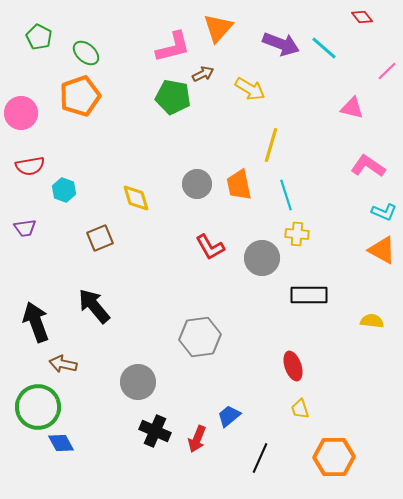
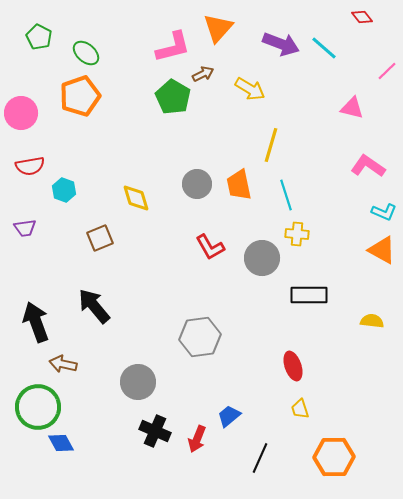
green pentagon at (173, 97): rotated 20 degrees clockwise
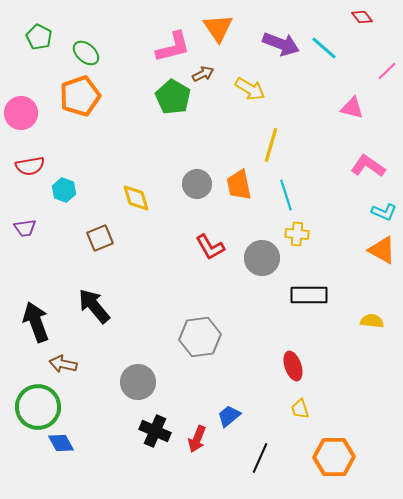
orange triangle at (218, 28): rotated 16 degrees counterclockwise
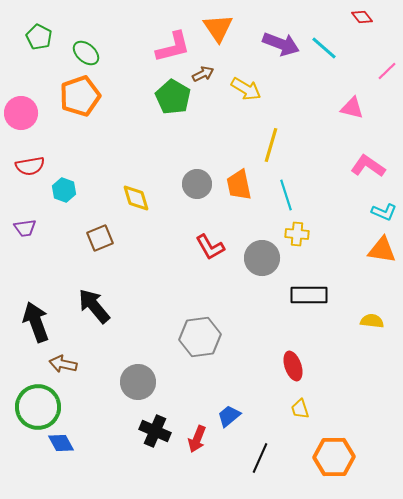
yellow arrow at (250, 89): moved 4 px left
orange triangle at (382, 250): rotated 20 degrees counterclockwise
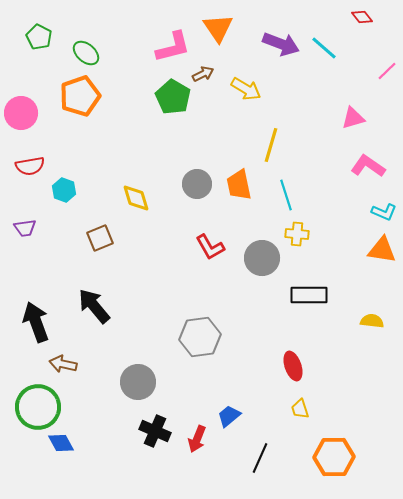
pink triangle at (352, 108): moved 1 px right, 10 px down; rotated 30 degrees counterclockwise
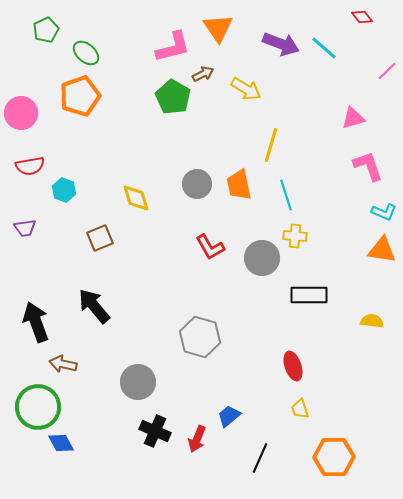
green pentagon at (39, 37): moved 7 px right, 7 px up; rotated 20 degrees clockwise
pink L-shape at (368, 166): rotated 36 degrees clockwise
yellow cross at (297, 234): moved 2 px left, 2 px down
gray hexagon at (200, 337): rotated 24 degrees clockwise
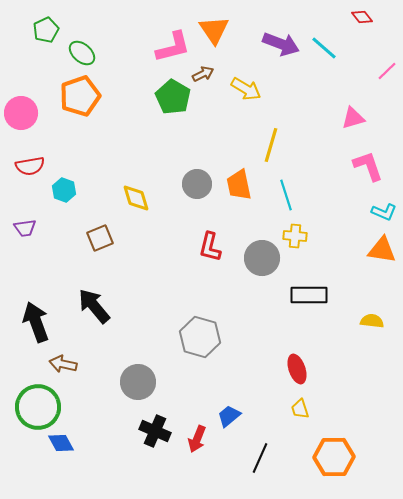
orange triangle at (218, 28): moved 4 px left, 2 px down
green ellipse at (86, 53): moved 4 px left
red L-shape at (210, 247): rotated 44 degrees clockwise
red ellipse at (293, 366): moved 4 px right, 3 px down
